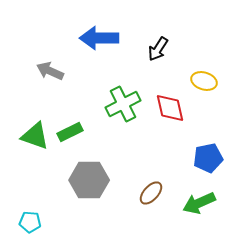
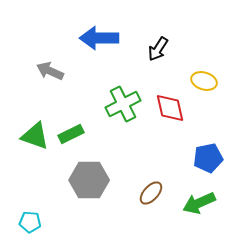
green rectangle: moved 1 px right, 2 px down
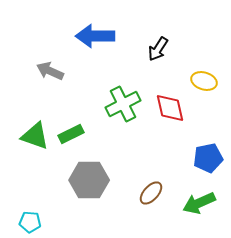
blue arrow: moved 4 px left, 2 px up
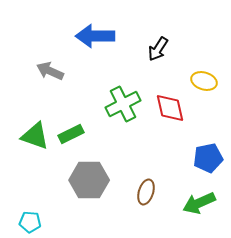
brown ellipse: moved 5 px left, 1 px up; rotated 25 degrees counterclockwise
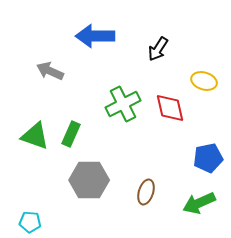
green rectangle: rotated 40 degrees counterclockwise
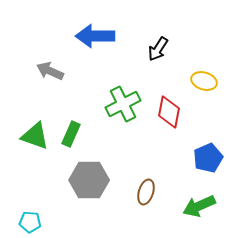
red diamond: moved 1 px left, 4 px down; rotated 24 degrees clockwise
blue pentagon: rotated 12 degrees counterclockwise
green arrow: moved 3 px down
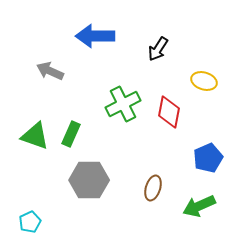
brown ellipse: moved 7 px right, 4 px up
cyan pentagon: rotated 30 degrees counterclockwise
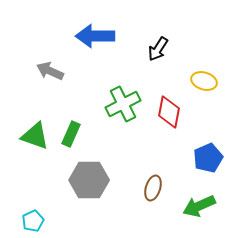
cyan pentagon: moved 3 px right, 1 px up
